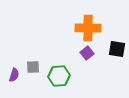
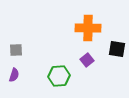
purple square: moved 7 px down
gray square: moved 17 px left, 17 px up
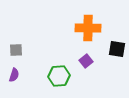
purple square: moved 1 px left, 1 px down
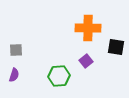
black square: moved 1 px left, 2 px up
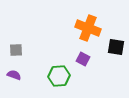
orange cross: rotated 20 degrees clockwise
purple square: moved 3 px left, 2 px up; rotated 24 degrees counterclockwise
purple semicircle: rotated 88 degrees counterclockwise
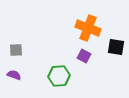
purple square: moved 1 px right, 3 px up
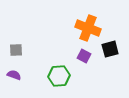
black square: moved 6 px left, 2 px down; rotated 24 degrees counterclockwise
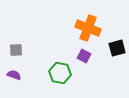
black square: moved 7 px right, 1 px up
green hexagon: moved 1 px right, 3 px up; rotated 15 degrees clockwise
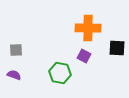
orange cross: rotated 20 degrees counterclockwise
black square: rotated 18 degrees clockwise
